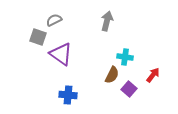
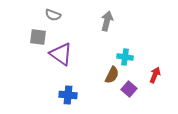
gray semicircle: moved 1 px left, 5 px up; rotated 133 degrees counterclockwise
gray square: rotated 12 degrees counterclockwise
red arrow: moved 2 px right; rotated 14 degrees counterclockwise
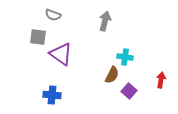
gray arrow: moved 2 px left
red arrow: moved 6 px right, 5 px down; rotated 14 degrees counterclockwise
purple square: moved 2 px down
blue cross: moved 16 px left
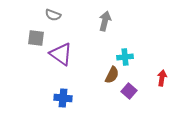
gray square: moved 2 px left, 1 px down
cyan cross: rotated 14 degrees counterclockwise
red arrow: moved 1 px right, 2 px up
blue cross: moved 11 px right, 3 px down
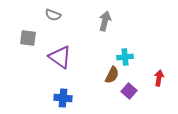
gray square: moved 8 px left
purple triangle: moved 1 px left, 3 px down
red arrow: moved 3 px left
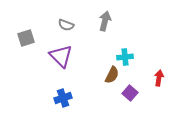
gray semicircle: moved 13 px right, 10 px down
gray square: moved 2 px left; rotated 24 degrees counterclockwise
purple triangle: moved 1 px right, 1 px up; rotated 10 degrees clockwise
purple square: moved 1 px right, 2 px down
blue cross: rotated 24 degrees counterclockwise
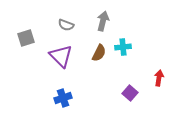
gray arrow: moved 2 px left
cyan cross: moved 2 px left, 10 px up
brown semicircle: moved 13 px left, 22 px up
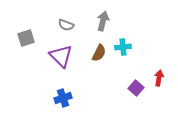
purple square: moved 6 px right, 5 px up
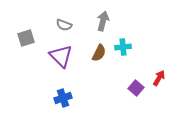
gray semicircle: moved 2 px left
red arrow: rotated 21 degrees clockwise
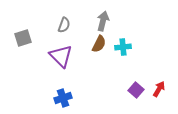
gray semicircle: rotated 91 degrees counterclockwise
gray square: moved 3 px left
brown semicircle: moved 9 px up
red arrow: moved 11 px down
purple square: moved 2 px down
